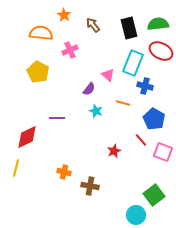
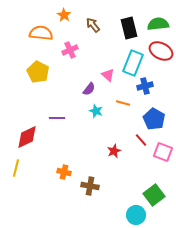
blue cross: rotated 28 degrees counterclockwise
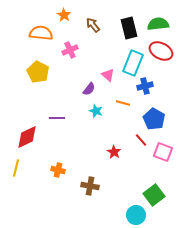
red star: moved 1 px down; rotated 16 degrees counterclockwise
orange cross: moved 6 px left, 2 px up
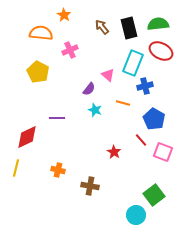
brown arrow: moved 9 px right, 2 px down
cyan star: moved 1 px left, 1 px up
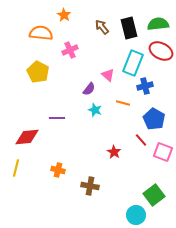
red diamond: rotated 20 degrees clockwise
